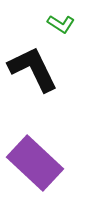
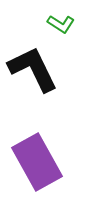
purple rectangle: moved 2 px right, 1 px up; rotated 18 degrees clockwise
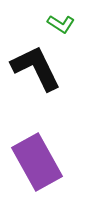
black L-shape: moved 3 px right, 1 px up
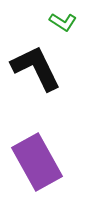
green L-shape: moved 2 px right, 2 px up
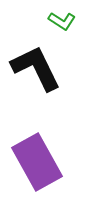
green L-shape: moved 1 px left, 1 px up
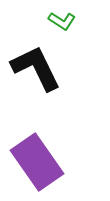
purple rectangle: rotated 6 degrees counterclockwise
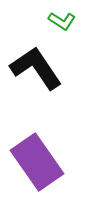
black L-shape: rotated 8 degrees counterclockwise
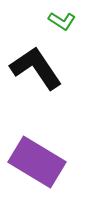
purple rectangle: rotated 24 degrees counterclockwise
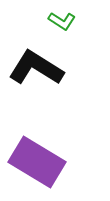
black L-shape: rotated 24 degrees counterclockwise
